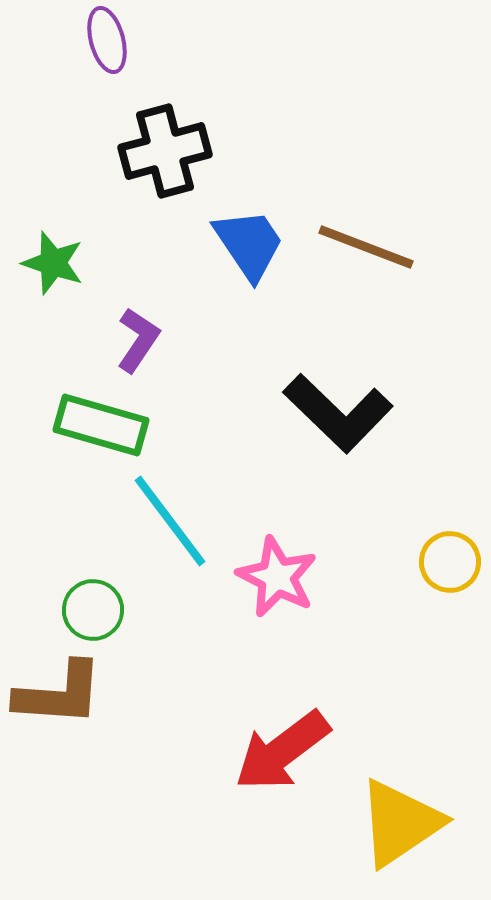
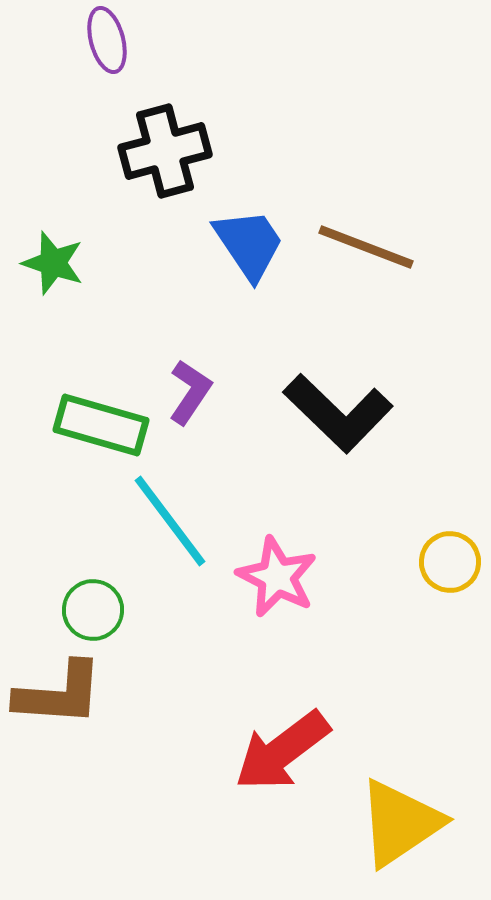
purple L-shape: moved 52 px right, 52 px down
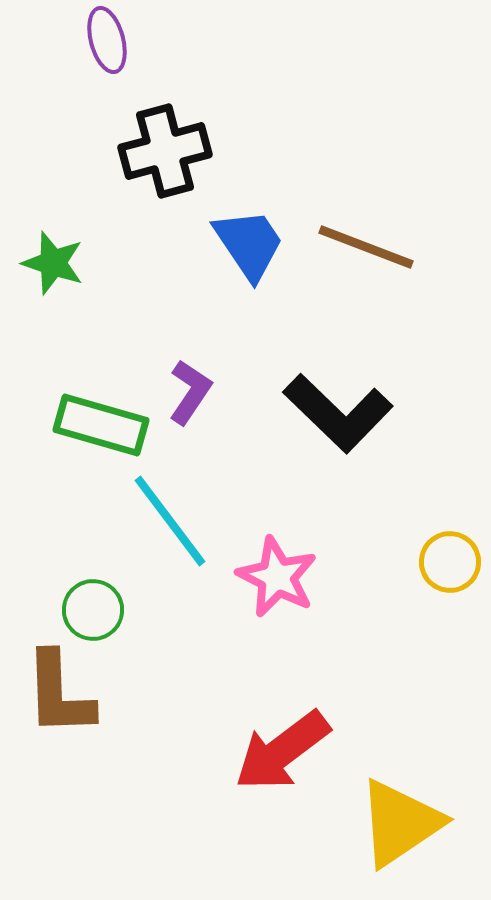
brown L-shape: rotated 84 degrees clockwise
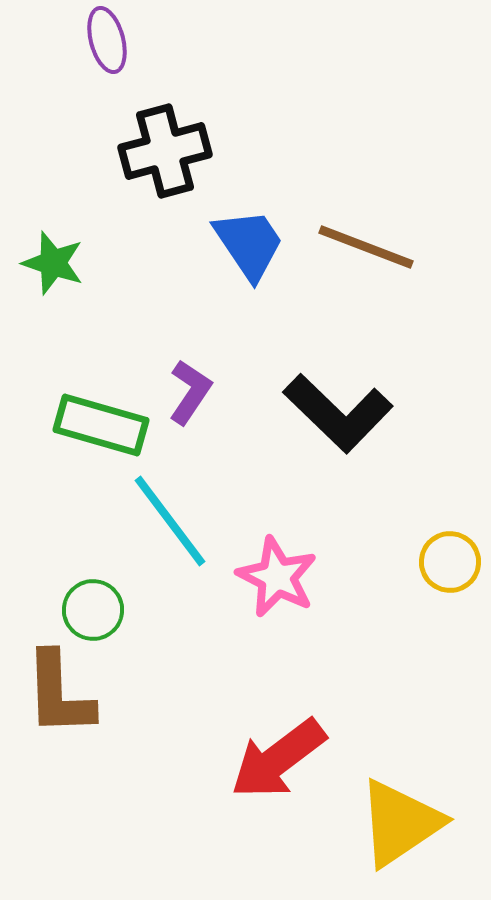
red arrow: moved 4 px left, 8 px down
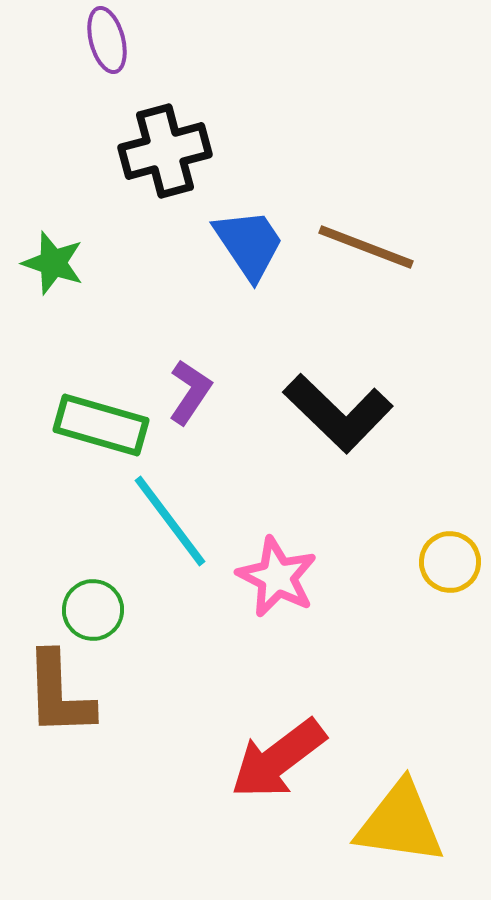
yellow triangle: rotated 42 degrees clockwise
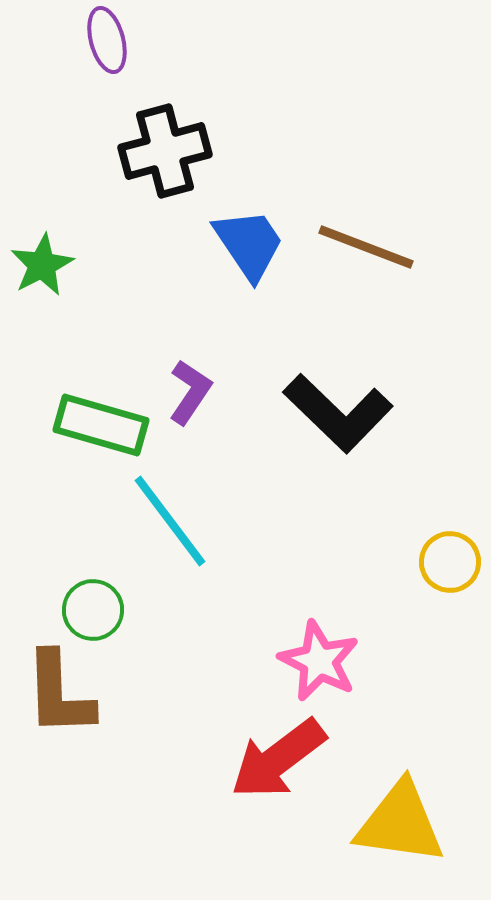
green star: moved 11 px left, 2 px down; rotated 26 degrees clockwise
pink star: moved 42 px right, 84 px down
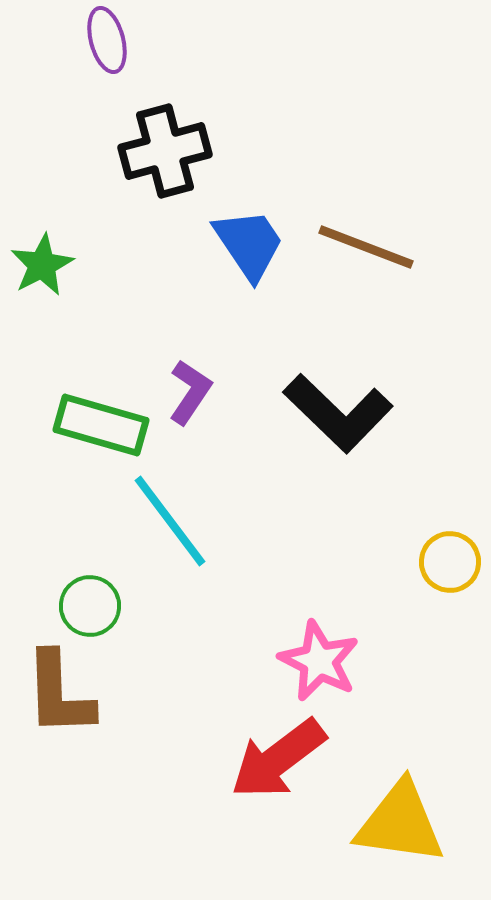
green circle: moved 3 px left, 4 px up
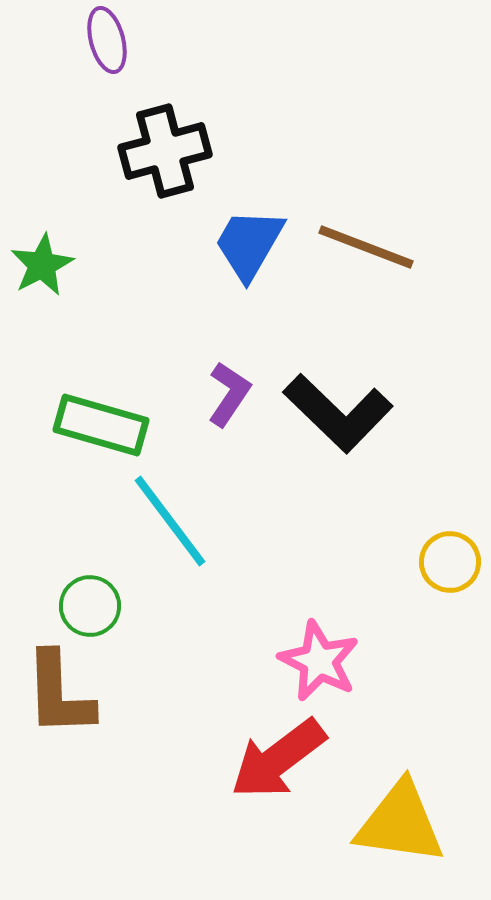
blue trapezoid: rotated 116 degrees counterclockwise
purple L-shape: moved 39 px right, 2 px down
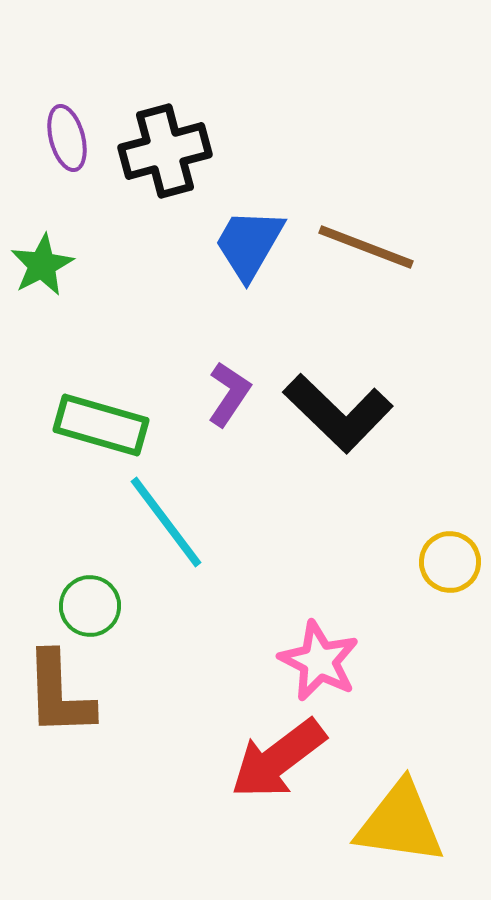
purple ellipse: moved 40 px left, 98 px down
cyan line: moved 4 px left, 1 px down
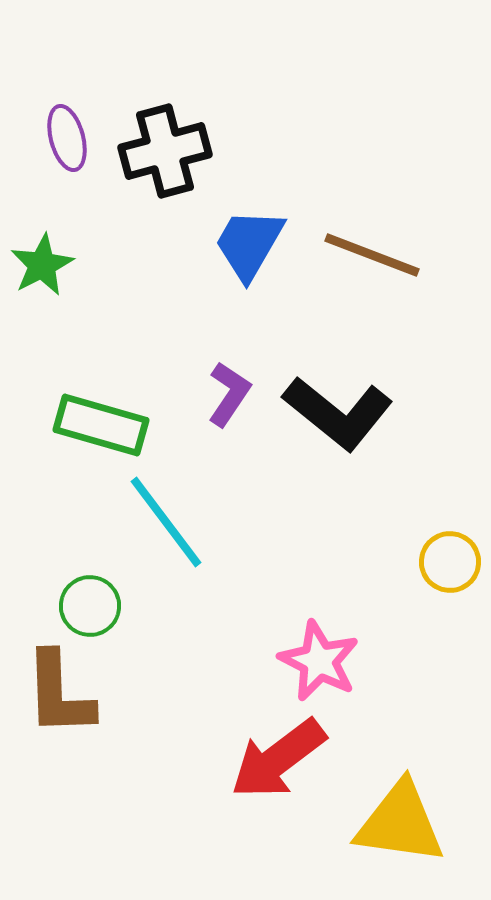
brown line: moved 6 px right, 8 px down
black L-shape: rotated 5 degrees counterclockwise
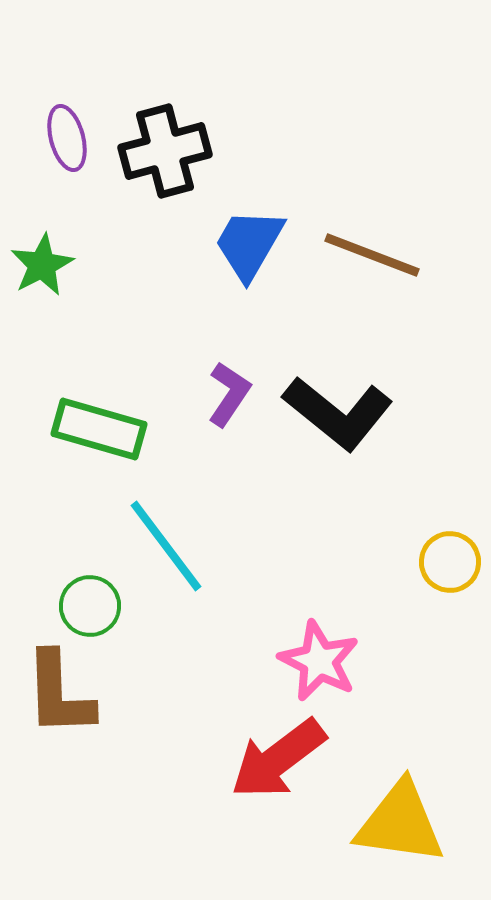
green rectangle: moved 2 px left, 4 px down
cyan line: moved 24 px down
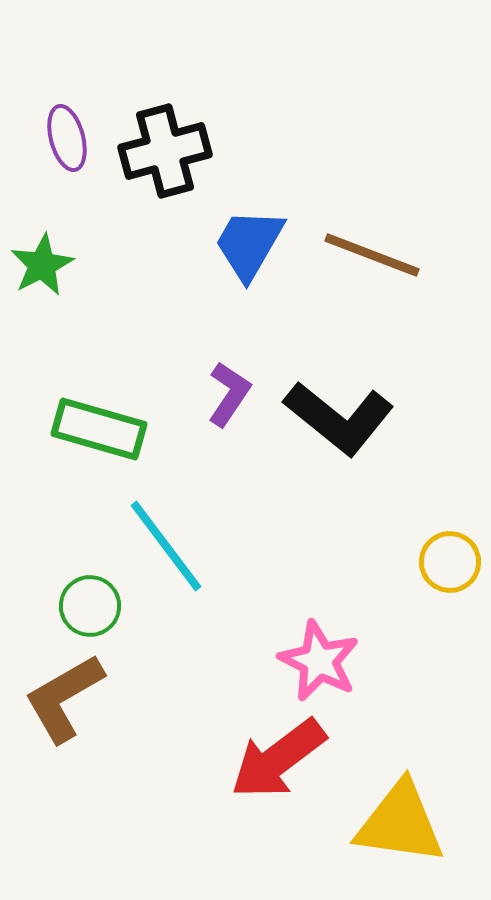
black L-shape: moved 1 px right, 5 px down
brown L-shape: moved 5 px right, 4 px down; rotated 62 degrees clockwise
